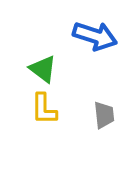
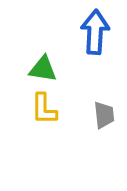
blue arrow: moved 4 px up; rotated 105 degrees counterclockwise
green triangle: rotated 28 degrees counterclockwise
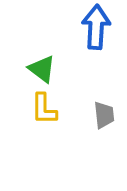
blue arrow: moved 1 px right, 5 px up
green triangle: moved 1 px left; rotated 28 degrees clockwise
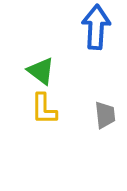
green triangle: moved 1 px left, 2 px down
gray trapezoid: moved 1 px right
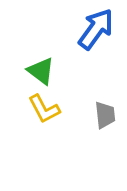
blue arrow: moved 2 px down; rotated 33 degrees clockwise
yellow L-shape: rotated 28 degrees counterclockwise
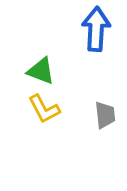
blue arrow: rotated 33 degrees counterclockwise
green triangle: rotated 16 degrees counterclockwise
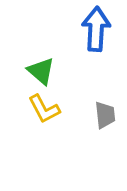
green triangle: rotated 20 degrees clockwise
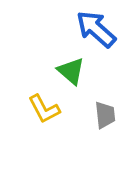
blue arrow: rotated 51 degrees counterclockwise
green triangle: moved 30 px right
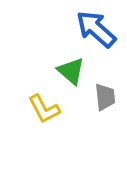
gray trapezoid: moved 18 px up
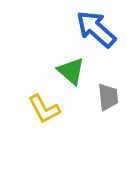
gray trapezoid: moved 3 px right
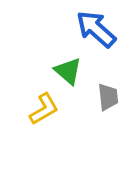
green triangle: moved 3 px left
yellow L-shape: rotated 92 degrees counterclockwise
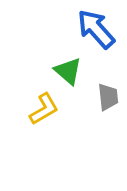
blue arrow: rotated 6 degrees clockwise
